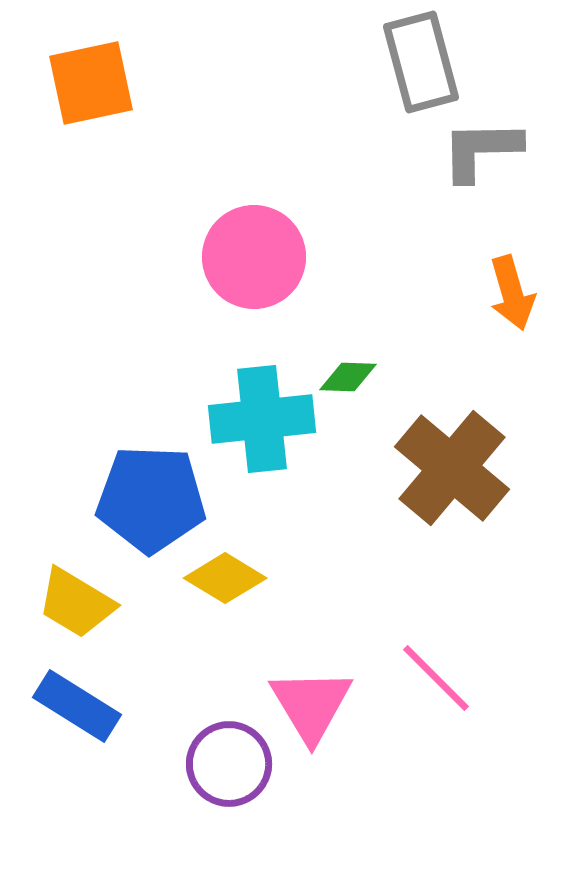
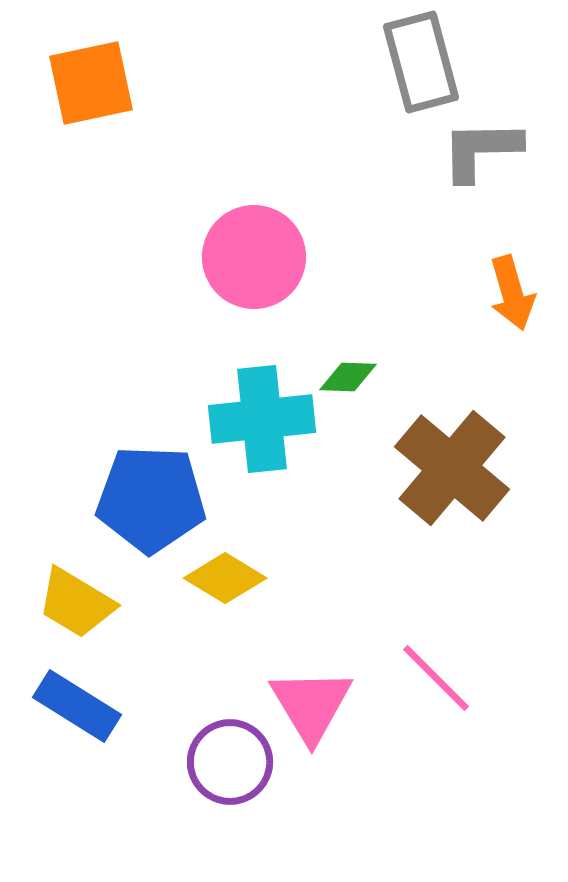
purple circle: moved 1 px right, 2 px up
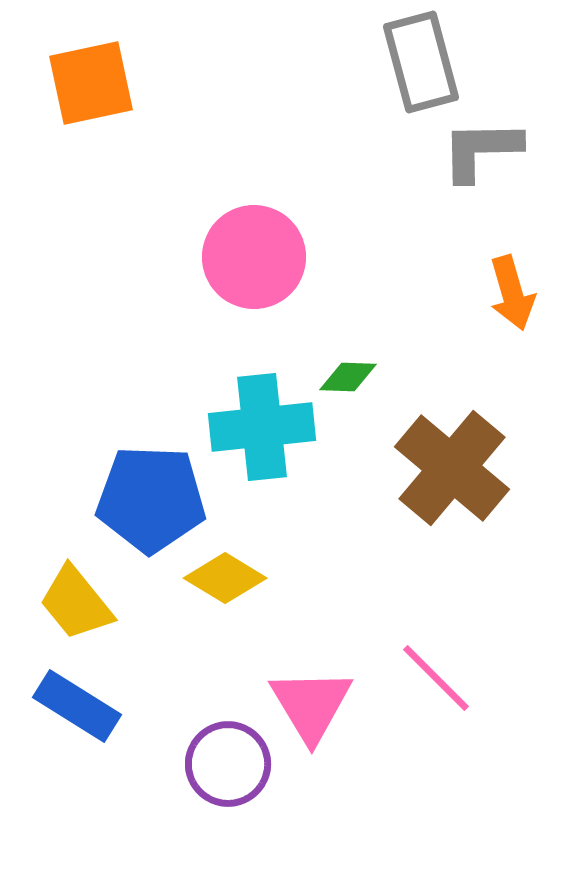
cyan cross: moved 8 px down
yellow trapezoid: rotated 20 degrees clockwise
purple circle: moved 2 px left, 2 px down
